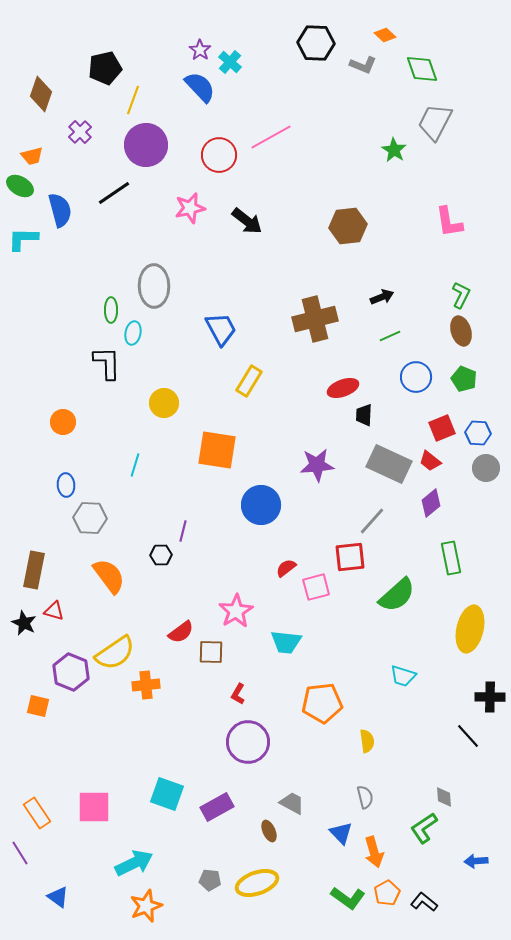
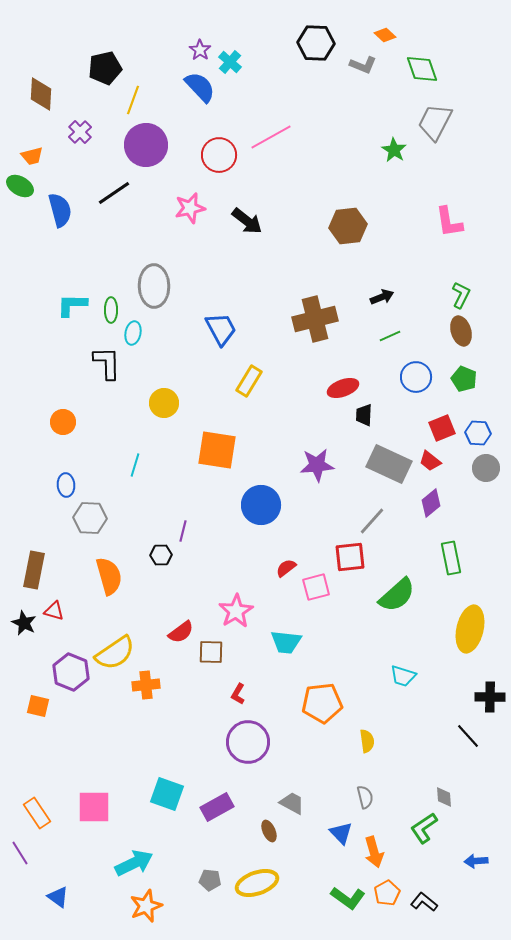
brown diamond at (41, 94): rotated 16 degrees counterclockwise
cyan L-shape at (23, 239): moved 49 px right, 66 px down
orange semicircle at (109, 576): rotated 21 degrees clockwise
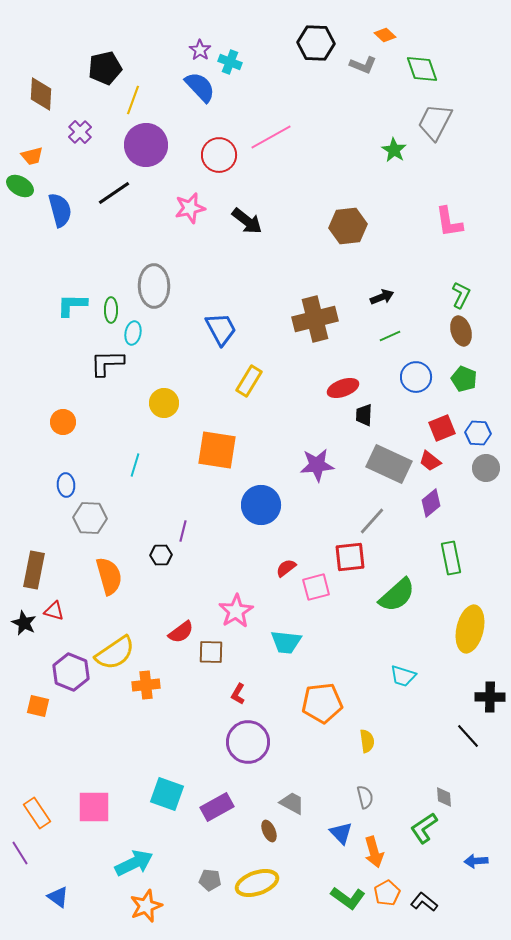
cyan cross at (230, 62): rotated 20 degrees counterclockwise
black L-shape at (107, 363): rotated 90 degrees counterclockwise
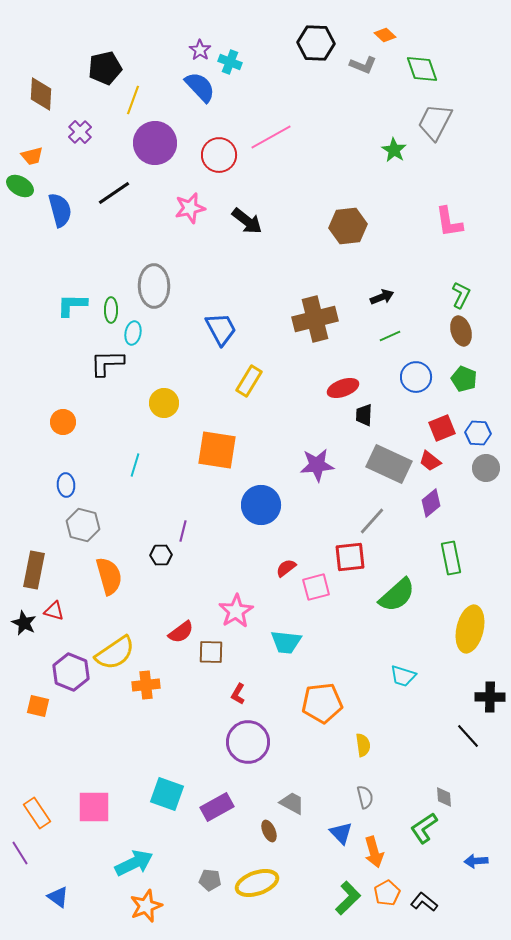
purple circle at (146, 145): moved 9 px right, 2 px up
gray hexagon at (90, 518): moved 7 px left, 7 px down; rotated 12 degrees clockwise
yellow semicircle at (367, 741): moved 4 px left, 4 px down
green L-shape at (348, 898): rotated 80 degrees counterclockwise
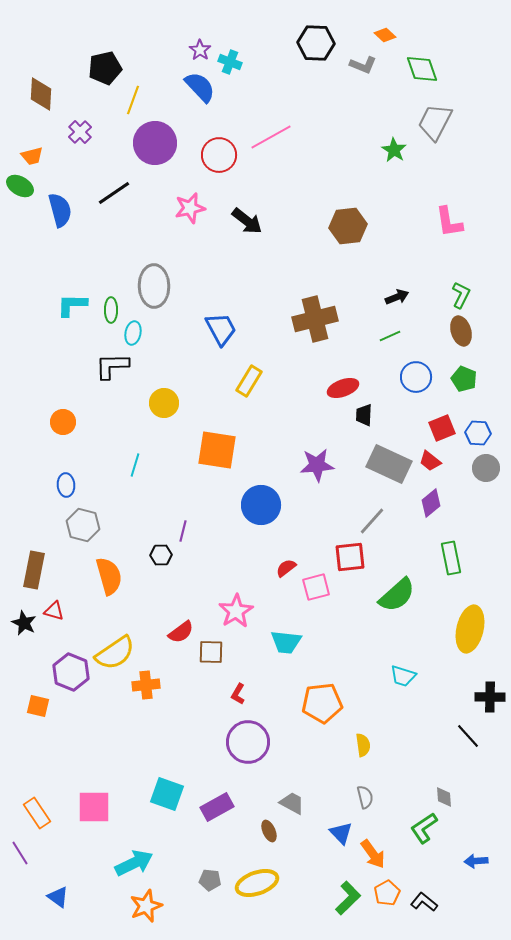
black arrow at (382, 297): moved 15 px right
black L-shape at (107, 363): moved 5 px right, 3 px down
orange arrow at (374, 852): moved 1 px left, 2 px down; rotated 20 degrees counterclockwise
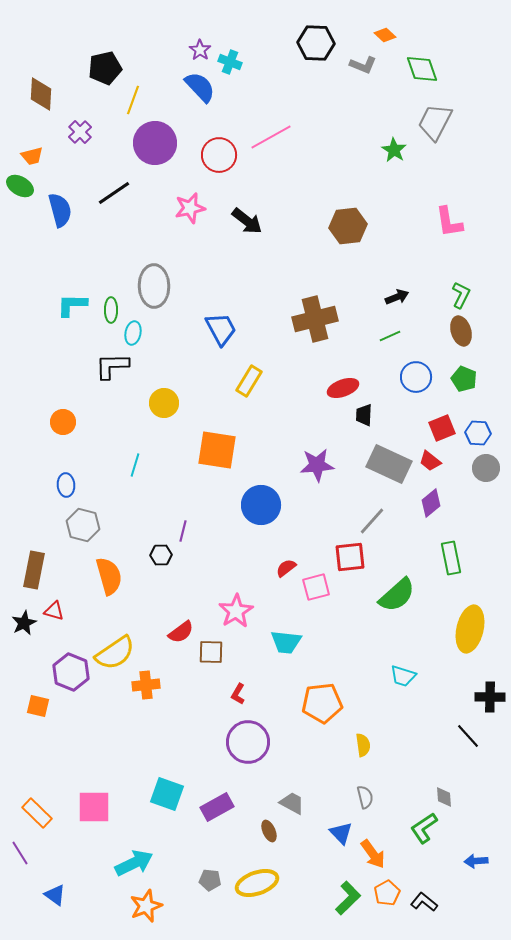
black star at (24, 623): rotated 20 degrees clockwise
orange rectangle at (37, 813): rotated 12 degrees counterclockwise
blue triangle at (58, 897): moved 3 px left, 2 px up
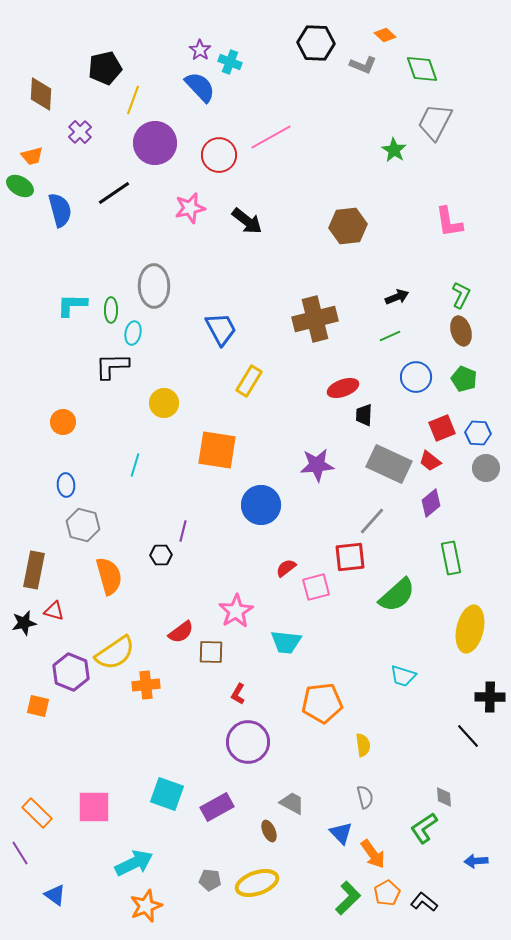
black star at (24, 623): rotated 15 degrees clockwise
